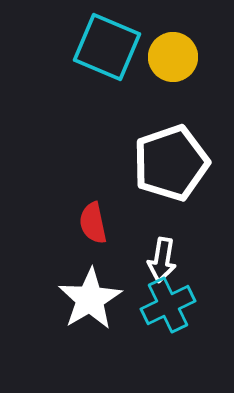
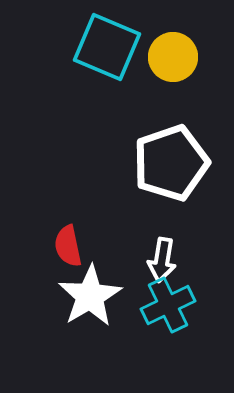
red semicircle: moved 25 px left, 23 px down
white star: moved 3 px up
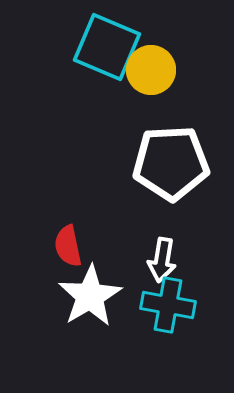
yellow circle: moved 22 px left, 13 px down
white pentagon: rotated 16 degrees clockwise
cyan cross: rotated 36 degrees clockwise
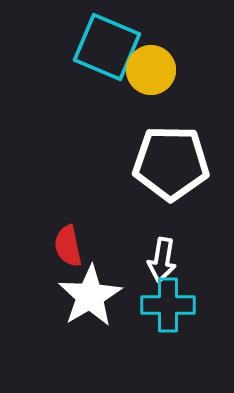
white pentagon: rotated 4 degrees clockwise
cyan cross: rotated 10 degrees counterclockwise
